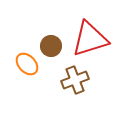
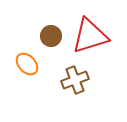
red triangle: moved 3 px up
brown circle: moved 10 px up
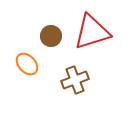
red triangle: moved 2 px right, 4 px up
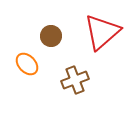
red triangle: moved 10 px right; rotated 24 degrees counterclockwise
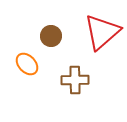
brown cross: rotated 20 degrees clockwise
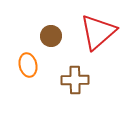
red triangle: moved 4 px left
orange ellipse: moved 1 px right, 1 px down; rotated 30 degrees clockwise
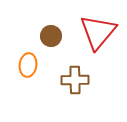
red triangle: rotated 9 degrees counterclockwise
orange ellipse: rotated 20 degrees clockwise
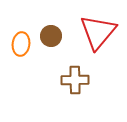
orange ellipse: moved 7 px left, 21 px up
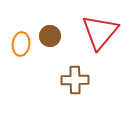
red triangle: moved 2 px right
brown circle: moved 1 px left
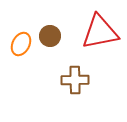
red triangle: rotated 39 degrees clockwise
orange ellipse: rotated 20 degrees clockwise
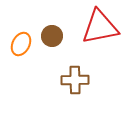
red triangle: moved 5 px up
brown circle: moved 2 px right
